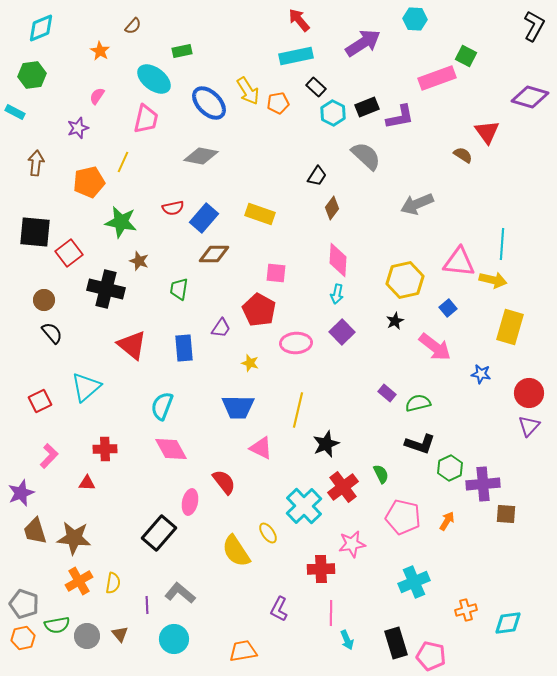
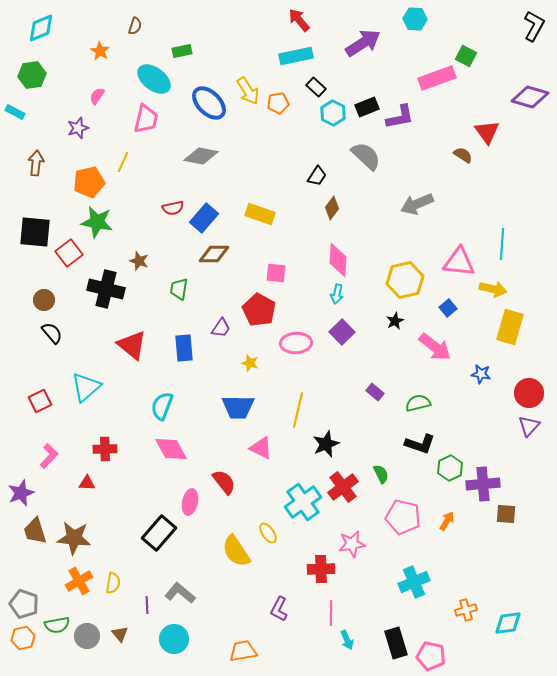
brown semicircle at (133, 26): moved 2 px right; rotated 24 degrees counterclockwise
green star at (121, 222): moved 24 px left
yellow arrow at (493, 280): moved 9 px down
purple rectangle at (387, 393): moved 12 px left, 1 px up
cyan cross at (304, 506): moved 1 px left, 4 px up; rotated 9 degrees clockwise
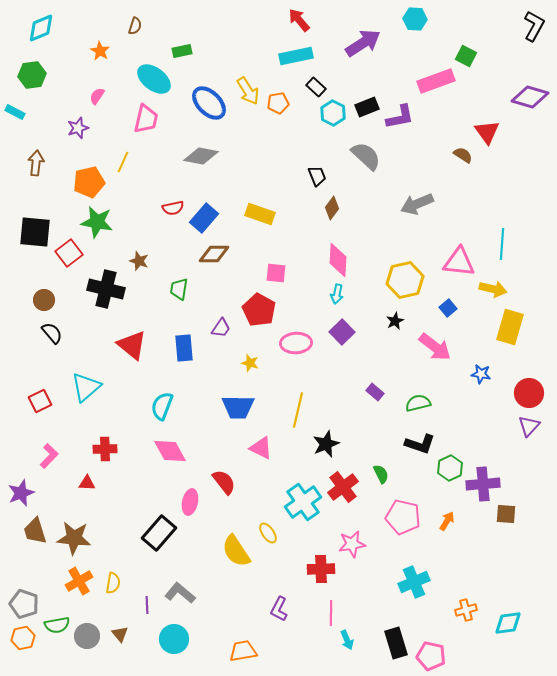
pink rectangle at (437, 78): moved 1 px left, 3 px down
black trapezoid at (317, 176): rotated 55 degrees counterclockwise
pink diamond at (171, 449): moved 1 px left, 2 px down
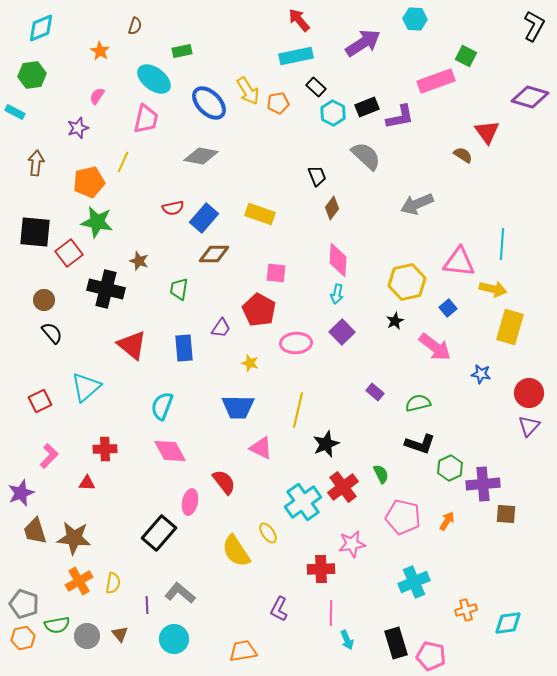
yellow hexagon at (405, 280): moved 2 px right, 2 px down
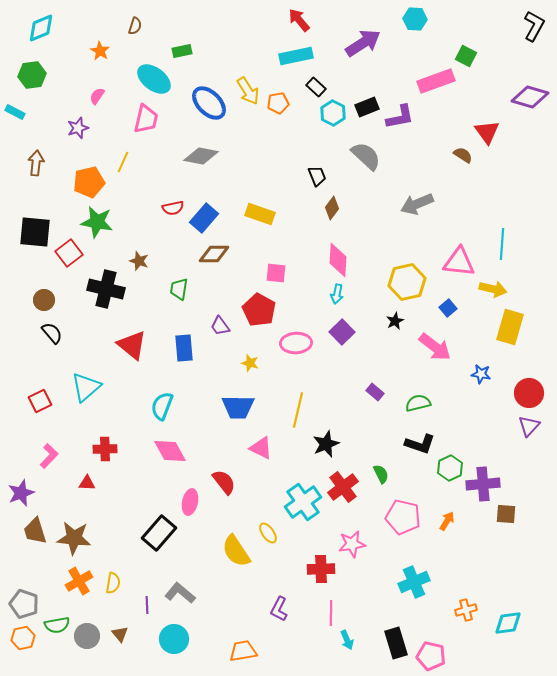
purple trapezoid at (221, 328): moved 1 px left, 2 px up; rotated 110 degrees clockwise
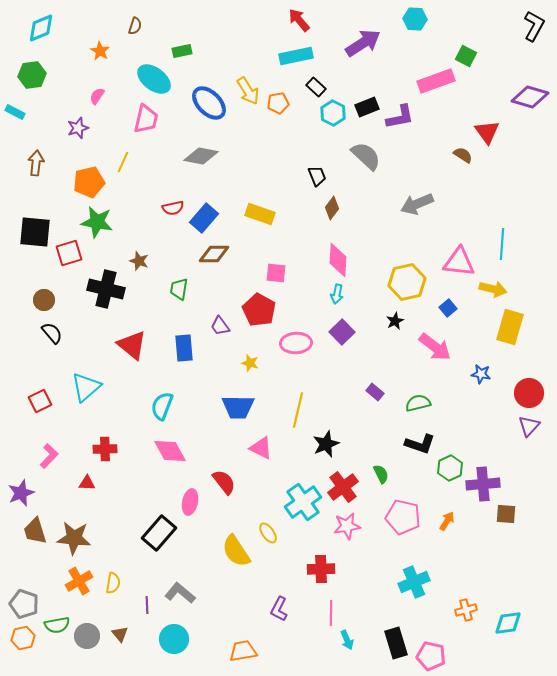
red square at (69, 253): rotated 20 degrees clockwise
pink star at (352, 544): moved 5 px left, 18 px up
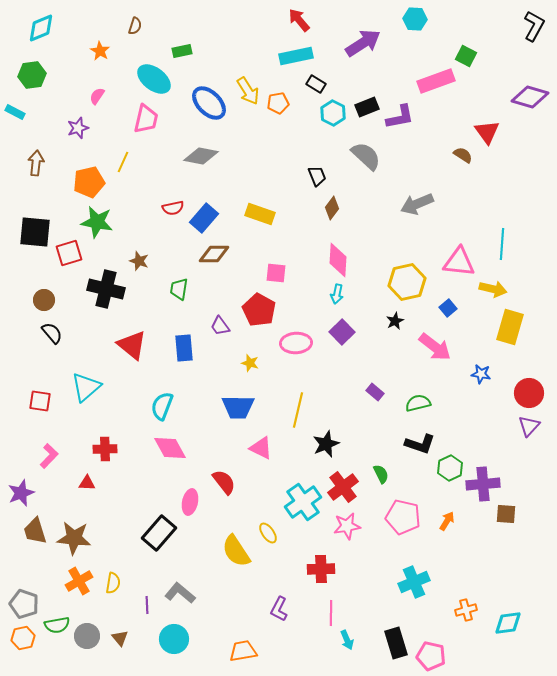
black rectangle at (316, 87): moved 3 px up; rotated 12 degrees counterclockwise
red square at (40, 401): rotated 35 degrees clockwise
pink diamond at (170, 451): moved 3 px up
brown triangle at (120, 634): moved 4 px down
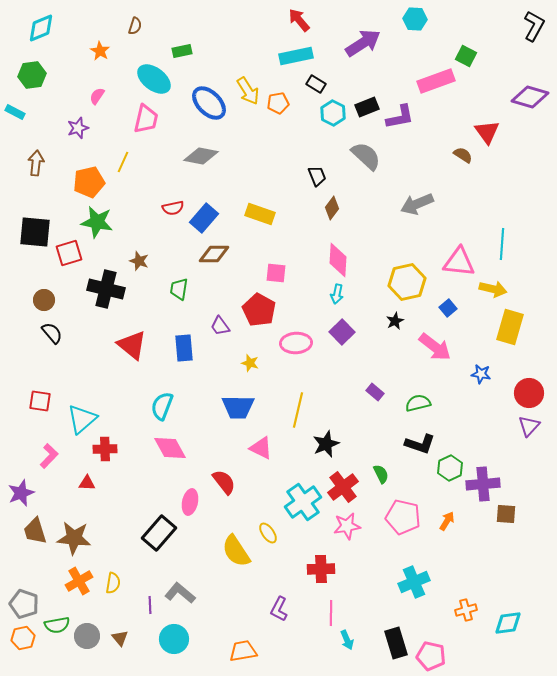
cyan triangle at (86, 387): moved 4 px left, 32 px down
purple line at (147, 605): moved 3 px right
